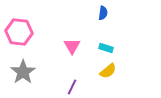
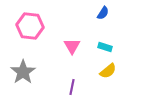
blue semicircle: rotated 24 degrees clockwise
pink hexagon: moved 11 px right, 6 px up
cyan rectangle: moved 1 px left, 1 px up
purple line: rotated 14 degrees counterclockwise
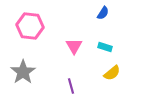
pink triangle: moved 2 px right
yellow semicircle: moved 4 px right, 2 px down
purple line: moved 1 px left, 1 px up; rotated 28 degrees counterclockwise
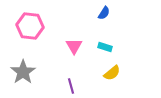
blue semicircle: moved 1 px right
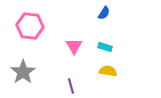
yellow semicircle: moved 4 px left, 2 px up; rotated 132 degrees counterclockwise
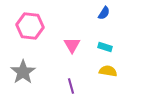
pink triangle: moved 2 px left, 1 px up
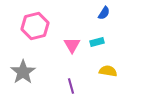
pink hexagon: moved 5 px right; rotated 20 degrees counterclockwise
cyan rectangle: moved 8 px left, 5 px up; rotated 32 degrees counterclockwise
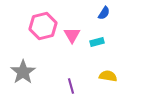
pink hexagon: moved 8 px right
pink triangle: moved 10 px up
yellow semicircle: moved 5 px down
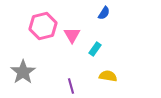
cyan rectangle: moved 2 px left, 7 px down; rotated 40 degrees counterclockwise
